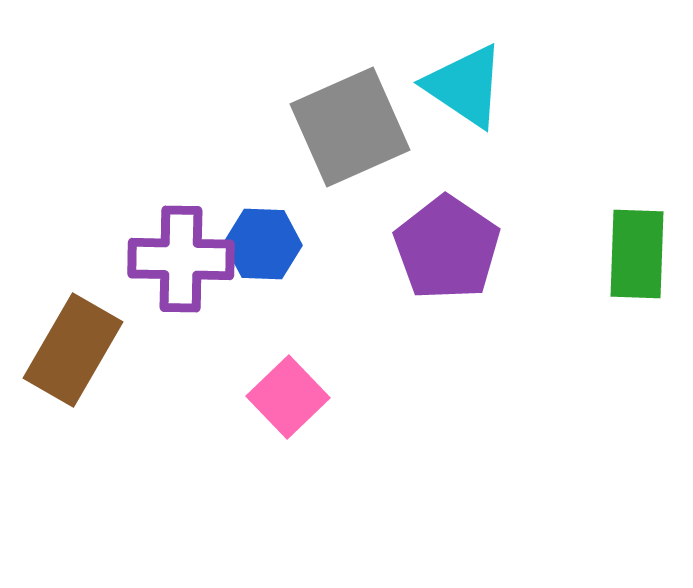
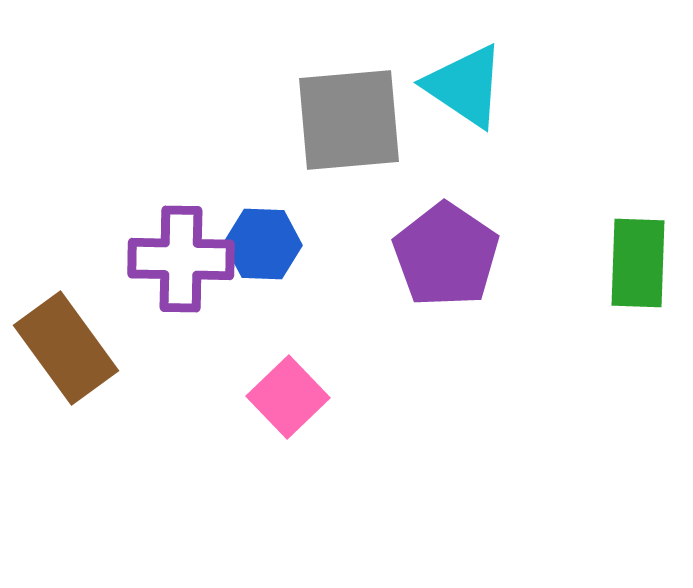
gray square: moved 1 px left, 7 px up; rotated 19 degrees clockwise
purple pentagon: moved 1 px left, 7 px down
green rectangle: moved 1 px right, 9 px down
brown rectangle: moved 7 px left, 2 px up; rotated 66 degrees counterclockwise
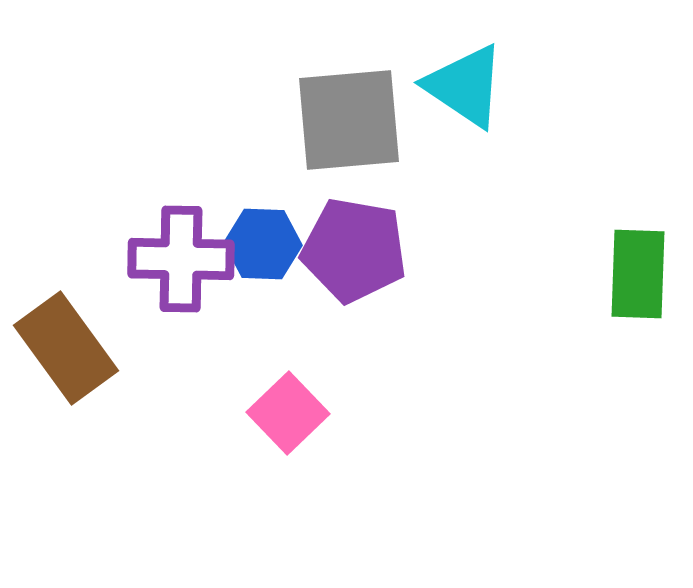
purple pentagon: moved 92 px left, 5 px up; rotated 24 degrees counterclockwise
green rectangle: moved 11 px down
pink square: moved 16 px down
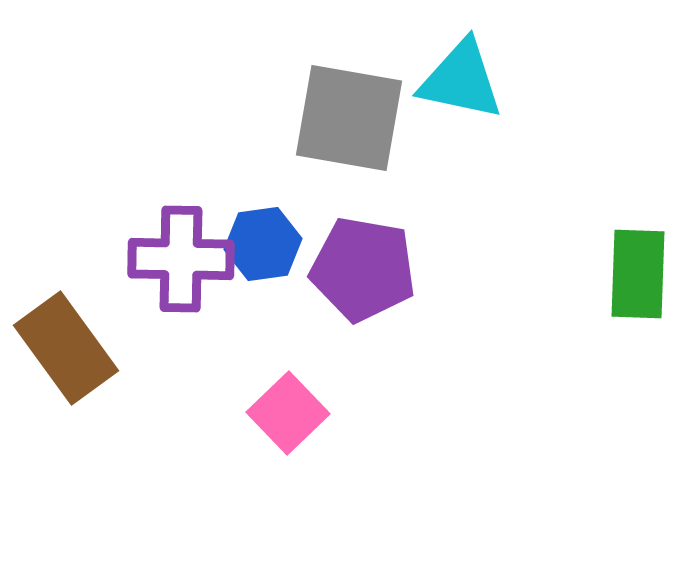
cyan triangle: moved 4 px left, 6 px up; rotated 22 degrees counterclockwise
gray square: moved 2 px up; rotated 15 degrees clockwise
blue hexagon: rotated 10 degrees counterclockwise
purple pentagon: moved 9 px right, 19 px down
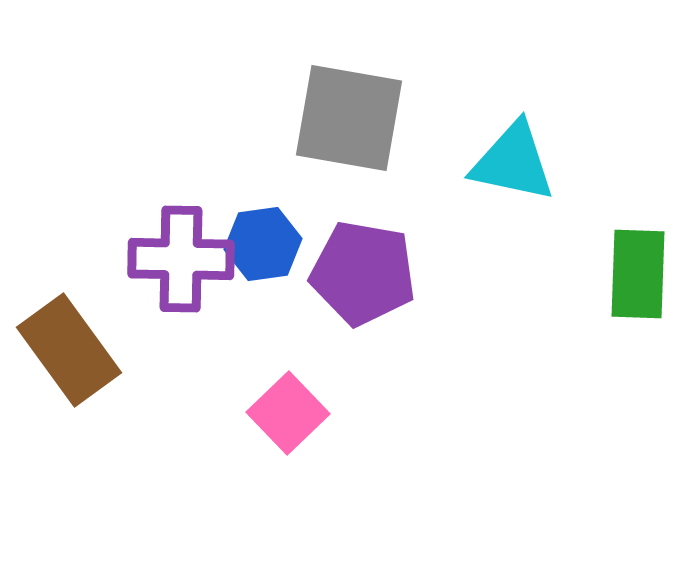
cyan triangle: moved 52 px right, 82 px down
purple pentagon: moved 4 px down
brown rectangle: moved 3 px right, 2 px down
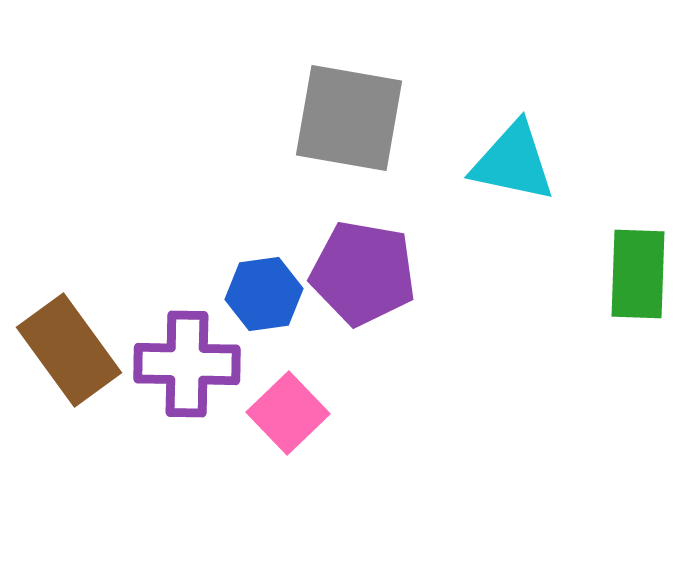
blue hexagon: moved 1 px right, 50 px down
purple cross: moved 6 px right, 105 px down
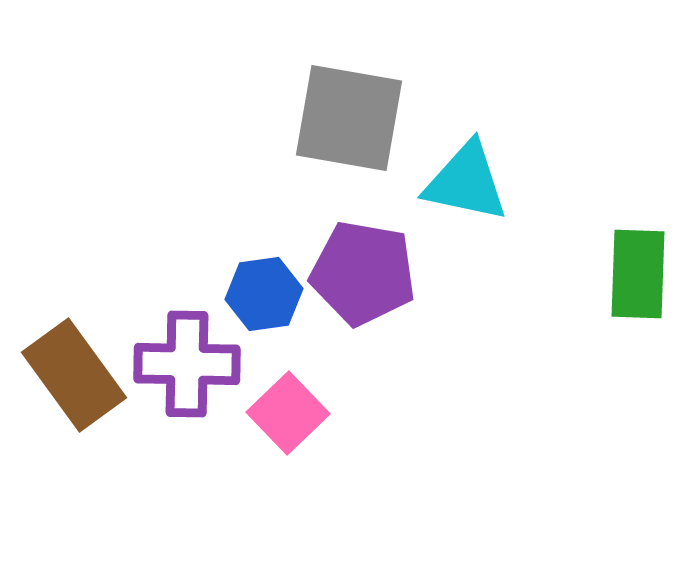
cyan triangle: moved 47 px left, 20 px down
brown rectangle: moved 5 px right, 25 px down
